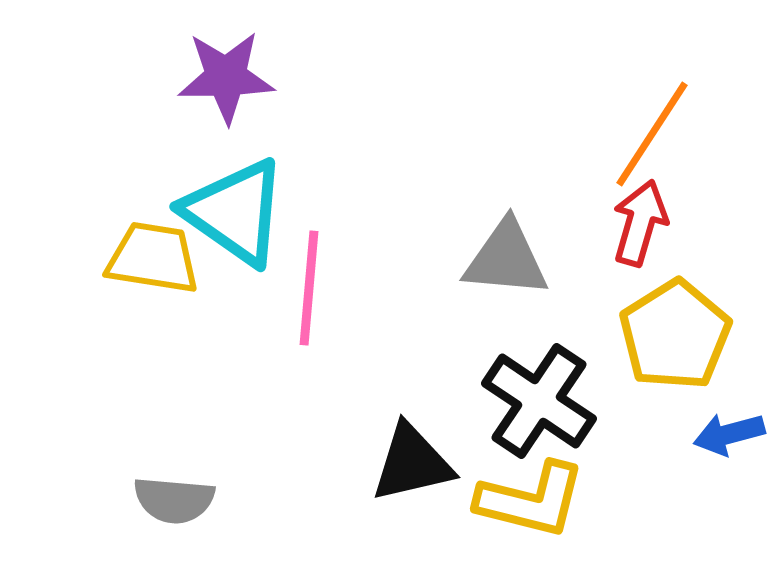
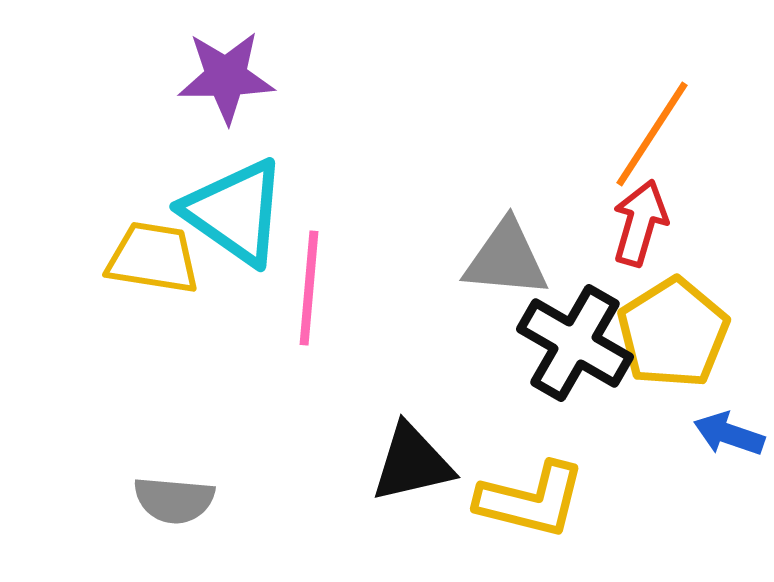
yellow pentagon: moved 2 px left, 2 px up
black cross: moved 36 px right, 58 px up; rotated 4 degrees counterclockwise
blue arrow: rotated 34 degrees clockwise
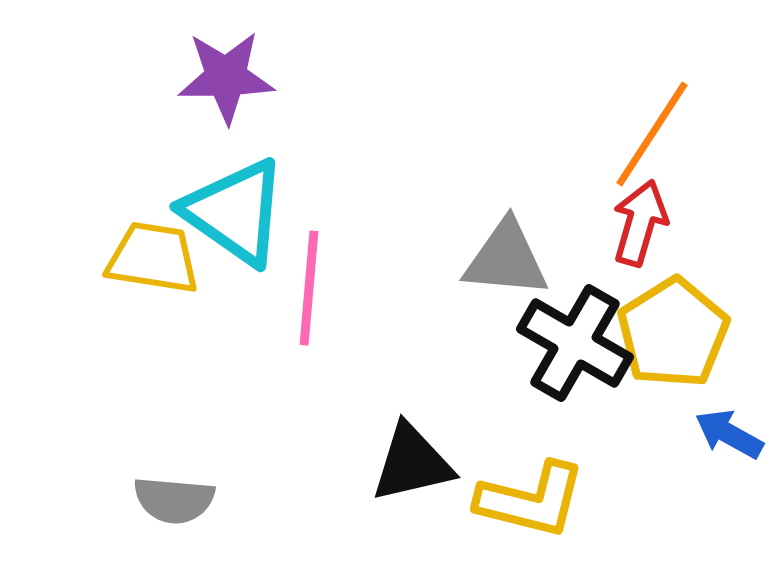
blue arrow: rotated 10 degrees clockwise
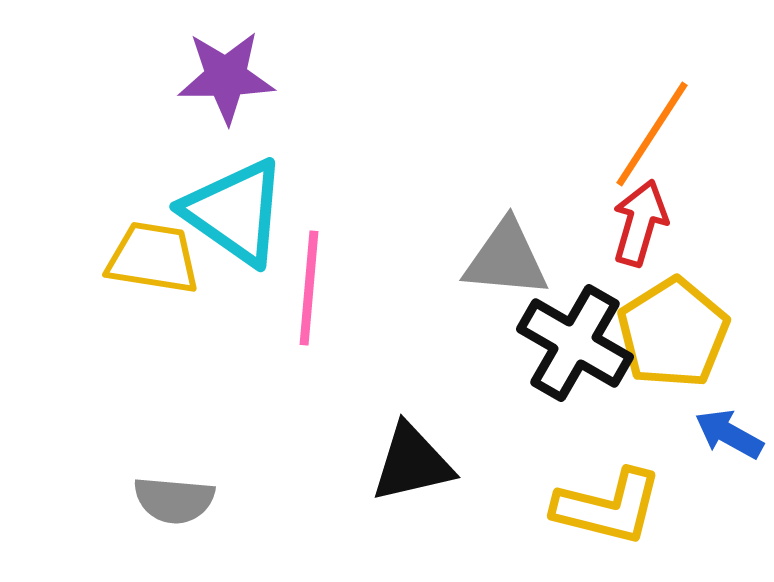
yellow L-shape: moved 77 px right, 7 px down
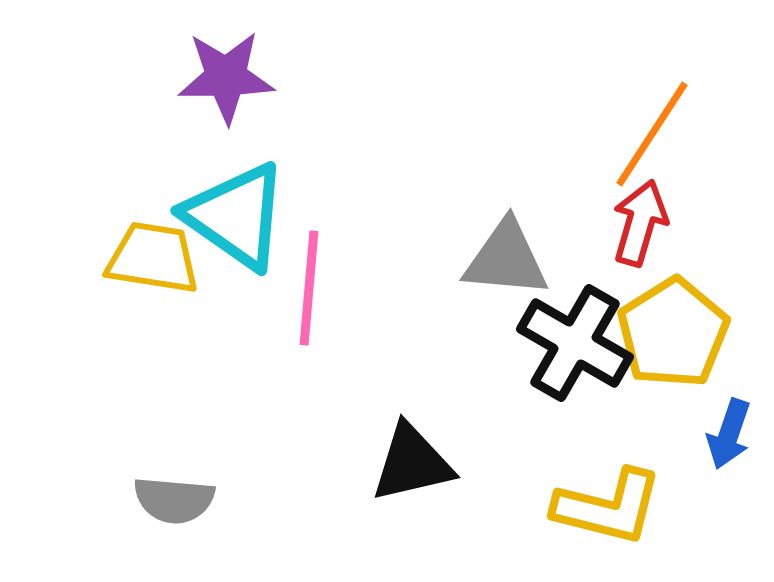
cyan triangle: moved 1 px right, 4 px down
blue arrow: rotated 100 degrees counterclockwise
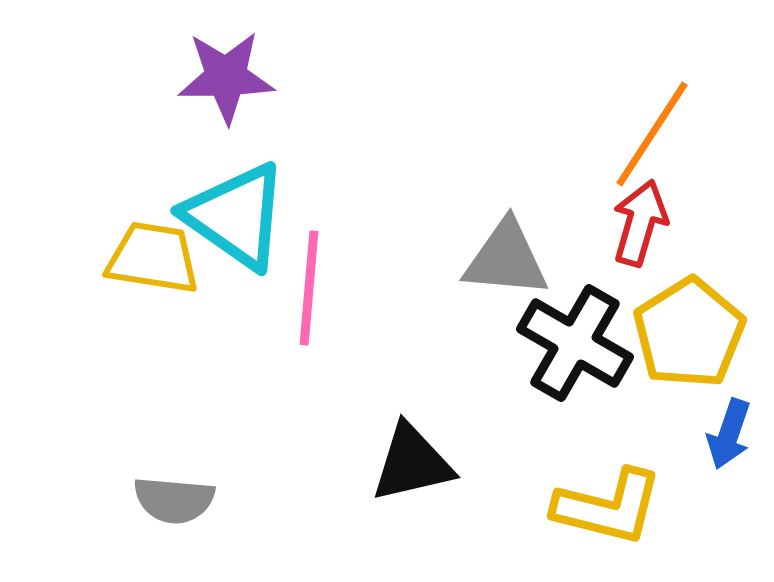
yellow pentagon: moved 16 px right
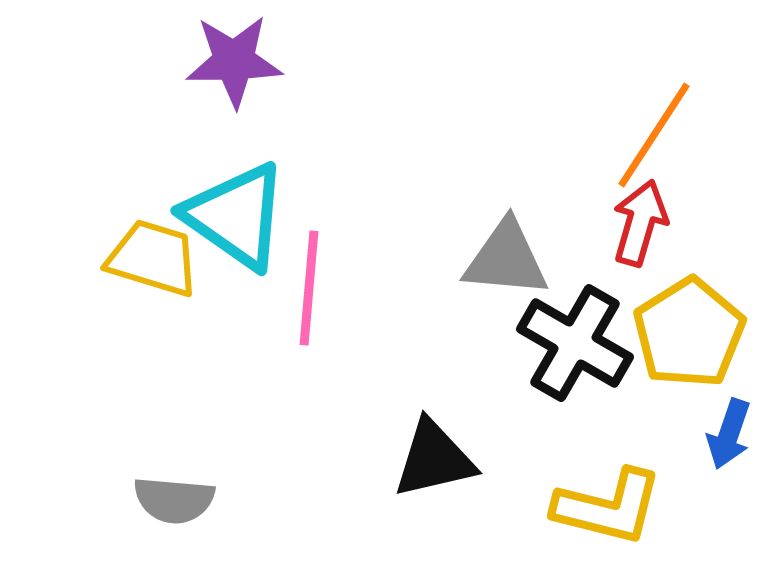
purple star: moved 8 px right, 16 px up
orange line: moved 2 px right, 1 px down
yellow trapezoid: rotated 8 degrees clockwise
black triangle: moved 22 px right, 4 px up
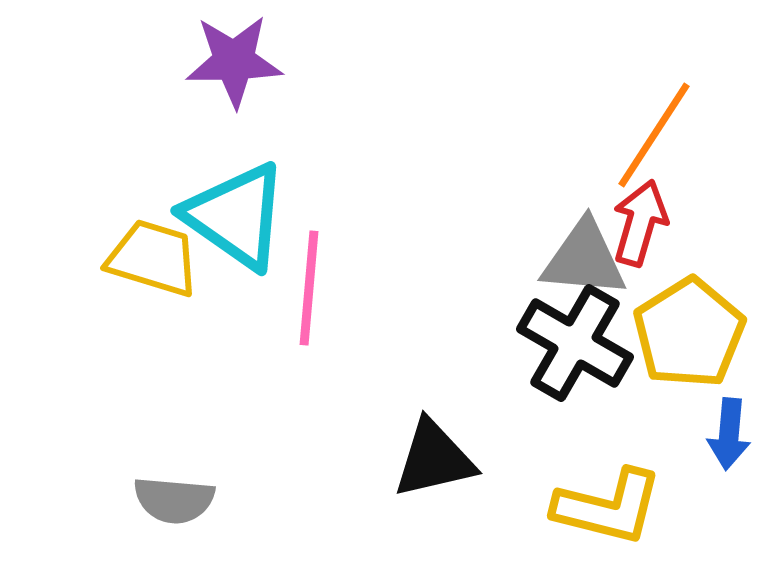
gray triangle: moved 78 px right
blue arrow: rotated 14 degrees counterclockwise
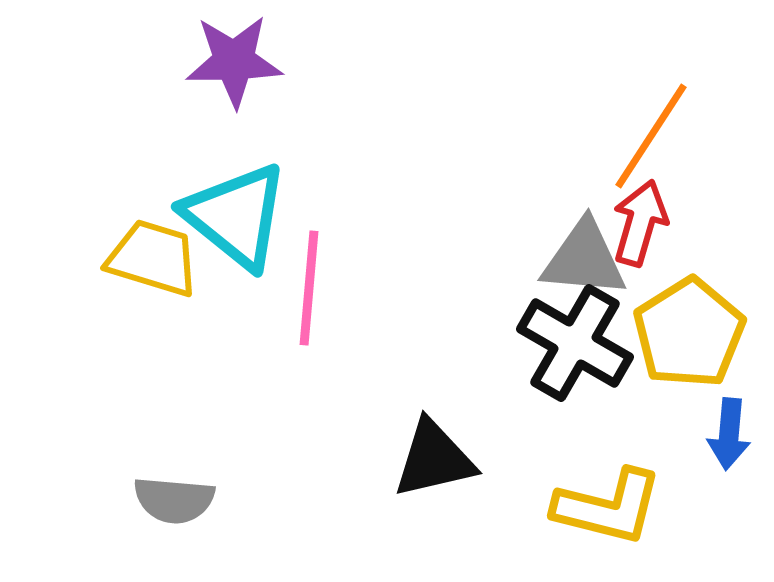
orange line: moved 3 px left, 1 px down
cyan triangle: rotated 4 degrees clockwise
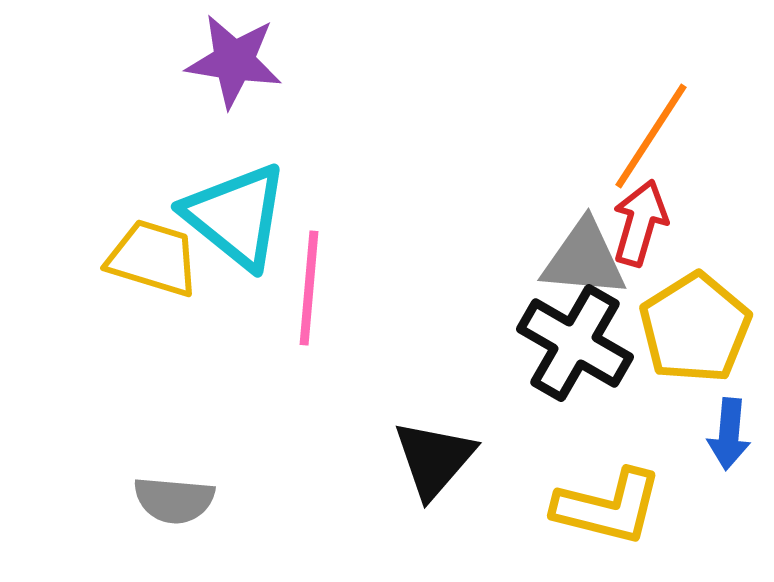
purple star: rotated 10 degrees clockwise
yellow pentagon: moved 6 px right, 5 px up
black triangle: rotated 36 degrees counterclockwise
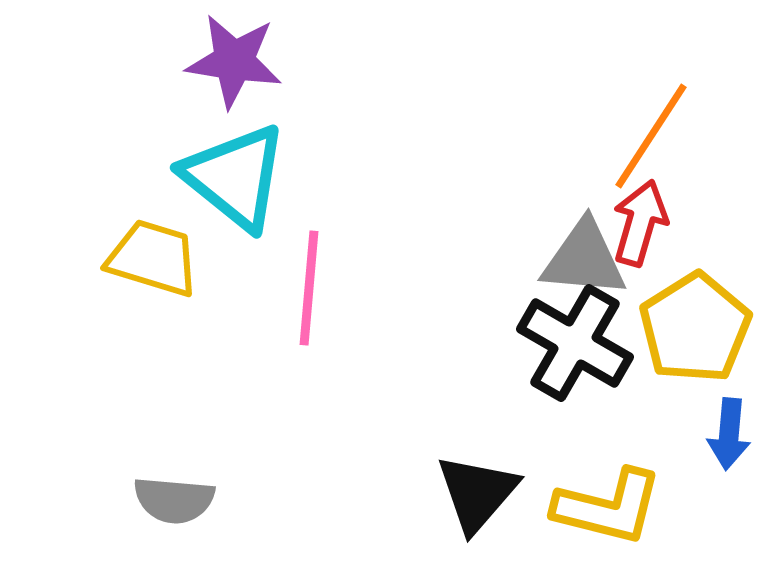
cyan triangle: moved 1 px left, 39 px up
black triangle: moved 43 px right, 34 px down
